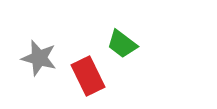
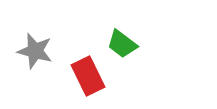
gray star: moved 4 px left, 7 px up
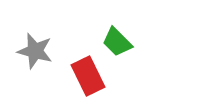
green trapezoid: moved 5 px left, 2 px up; rotated 8 degrees clockwise
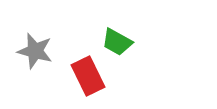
green trapezoid: rotated 16 degrees counterclockwise
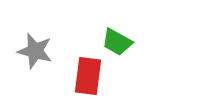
red rectangle: rotated 33 degrees clockwise
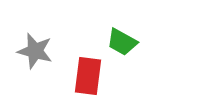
green trapezoid: moved 5 px right
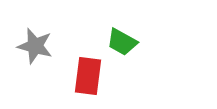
gray star: moved 5 px up
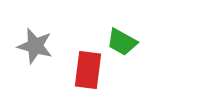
red rectangle: moved 6 px up
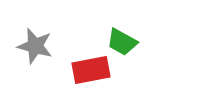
red rectangle: moved 3 px right; rotated 72 degrees clockwise
